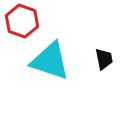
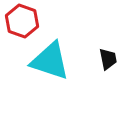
black trapezoid: moved 4 px right
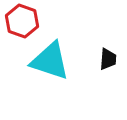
black trapezoid: rotated 15 degrees clockwise
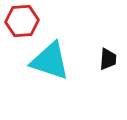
red hexagon: rotated 24 degrees counterclockwise
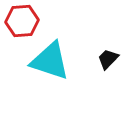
black trapezoid: rotated 140 degrees counterclockwise
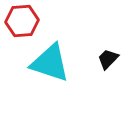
cyan triangle: moved 2 px down
